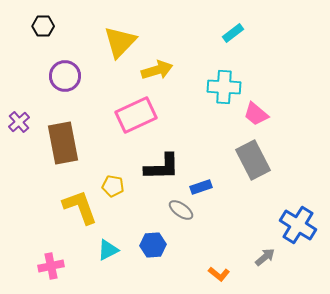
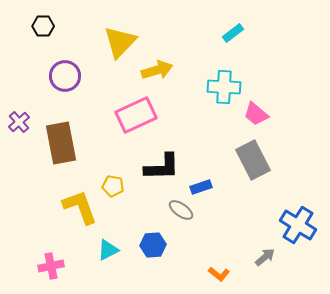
brown rectangle: moved 2 px left
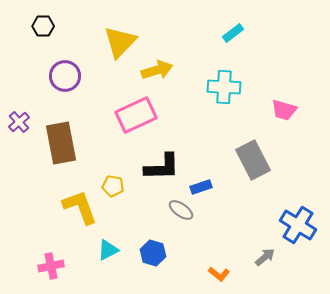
pink trapezoid: moved 28 px right, 4 px up; rotated 24 degrees counterclockwise
blue hexagon: moved 8 px down; rotated 20 degrees clockwise
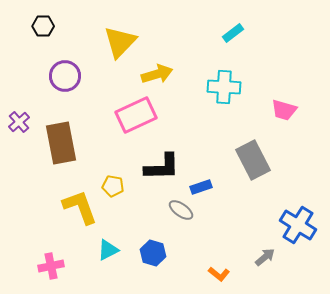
yellow arrow: moved 4 px down
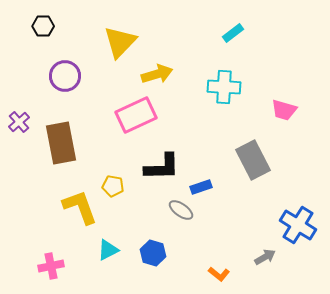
gray arrow: rotated 10 degrees clockwise
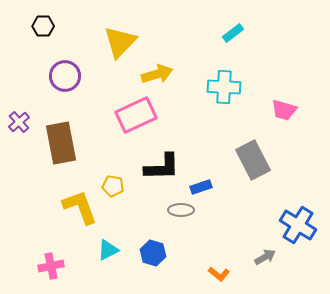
gray ellipse: rotated 35 degrees counterclockwise
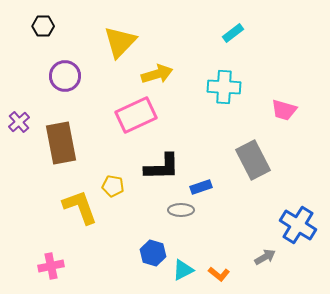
cyan triangle: moved 75 px right, 20 px down
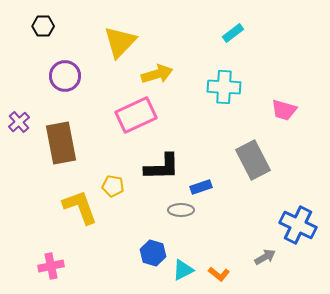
blue cross: rotated 6 degrees counterclockwise
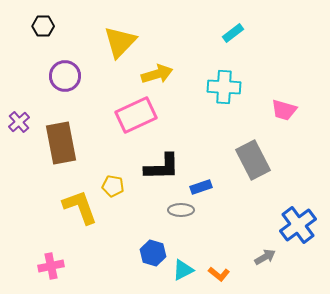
blue cross: rotated 27 degrees clockwise
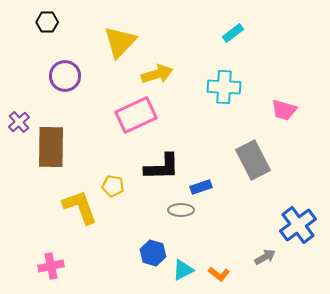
black hexagon: moved 4 px right, 4 px up
brown rectangle: moved 10 px left, 4 px down; rotated 12 degrees clockwise
